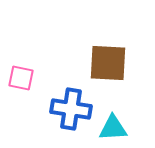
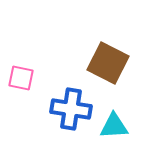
brown square: rotated 24 degrees clockwise
cyan triangle: moved 1 px right, 2 px up
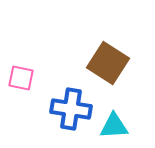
brown square: rotated 6 degrees clockwise
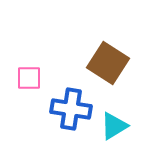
pink square: moved 8 px right; rotated 12 degrees counterclockwise
cyan triangle: rotated 28 degrees counterclockwise
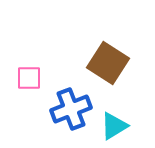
blue cross: rotated 30 degrees counterclockwise
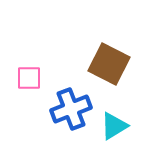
brown square: moved 1 px right, 1 px down; rotated 6 degrees counterclockwise
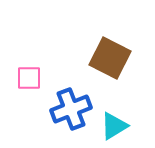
brown square: moved 1 px right, 6 px up
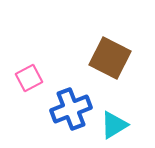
pink square: rotated 28 degrees counterclockwise
cyan triangle: moved 1 px up
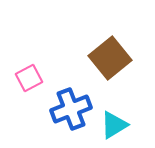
brown square: rotated 24 degrees clockwise
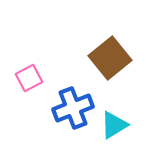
blue cross: moved 2 px right, 1 px up
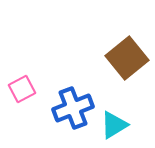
brown square: moved 17 px right
pink square: moved 7 px left, 11 px down
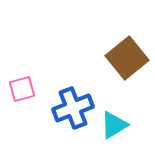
pink square: rotated 12 degrees clockwise
